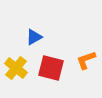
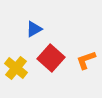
blue triangle: moved 8 px up
red square: moved 10 px up; rotated 28 degrees clockwise
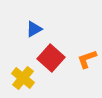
orange L-shape: moved 1 px right, 1 px up
yellow cross: moved 7 px right, 10 px down
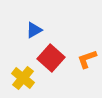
blue triangle: moved 1 px down
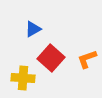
blue triangle: moved 1 px left, 1 px up
yellow cross: rotated 35 degrees counterclockwise
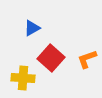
blue triangle: moved 1 px left, 1 px up
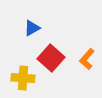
orange L-shape: rotated 30 degrees counterclockwise
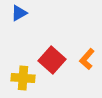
blue triangle: moved 13 px left, 15 px up
red square: moved 1 px right, 2 px down
